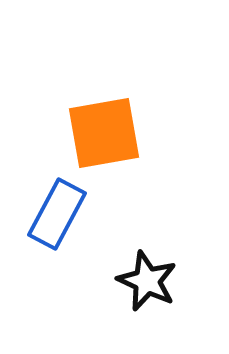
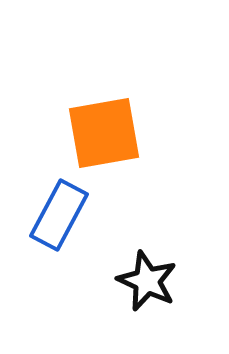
blue rectangle: moved 2 px right, 1 px down
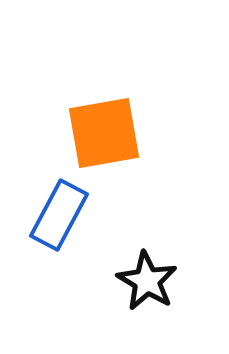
black star: rotated 6 degrees clockwise
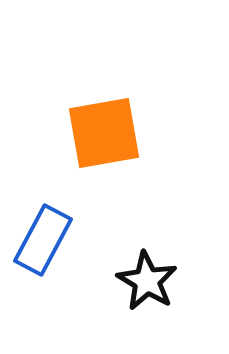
blue rectangle: moved 16 px left, 25 px down
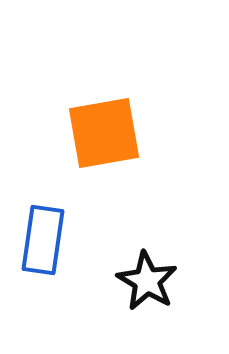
blue rectangle: rotated 20 degrees counterclockwise
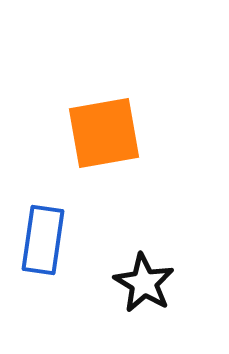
black star: moved 3 px left, 2 px down
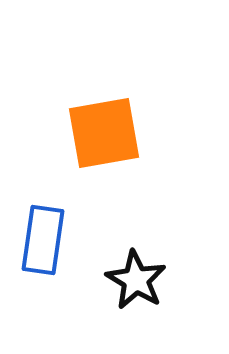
black star: moved 8 px left, 3 px up
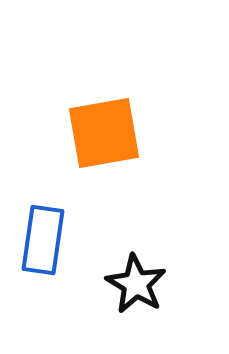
black star: moved 4 px down
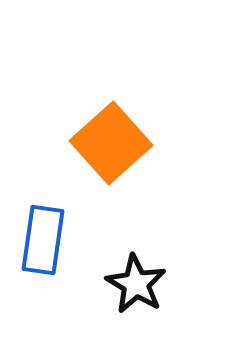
orange square: moved 7 px right, 10 px down; rotated 32 degrees counterclockwise
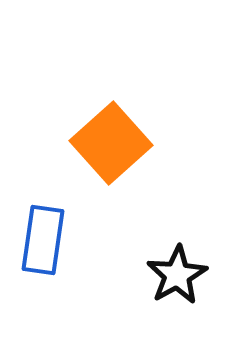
black star: moved 41 px right, 9 px up; rotated 12 degrees clockwise
